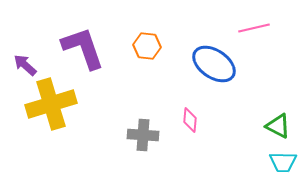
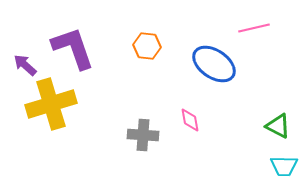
purple L-shape: moved 10 px left
pink diamond: rotated 15 degrees counterclockwise
cyan trapezoid: moved 1 px right, 4 px down
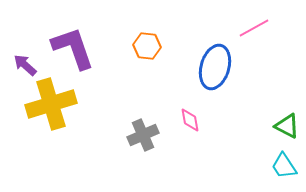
pink line: rotated 16 degrees counterclockwise
blue ellipse: moved 1 px right, 3 px down; rotated 72 degrees clockwise
green triangle: moved 9 px right
gray cross: rotated 28 degrees counterclockwise
cyan trapezoid: rotated 56 degrees clockwise
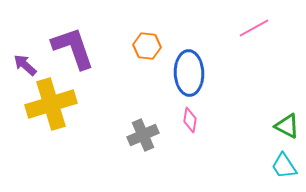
blue ellipse: moved 26 px left, 6 px down; rotated 18 degrees counterclockwise
pink diamond: rotated 20 degrees clockwise
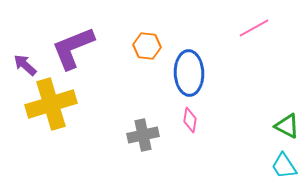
purple L-shape: rotated 93 degrees counterclockwise
gray cross: rotated 12 degrees clockwise
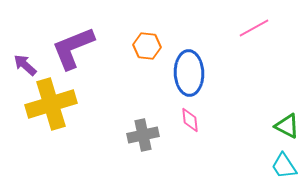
pink diamond: rotated 15 degrees counterclockwise
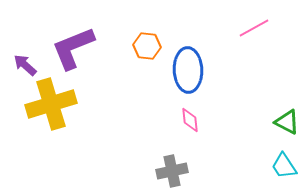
blue ellipse: moved 1 px left, 3 px up
green triangle: moved 4 px up
gray cross: moved 29 px right, 36 px down
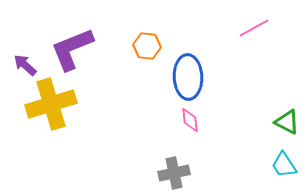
purple L-shape: moved 1 px left, 1 px down
blue ellipse: moved 7 px down
cyan trapezoid: moved 1 px up
gray cross: moved 2 px right, 2 px down
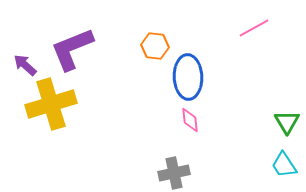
orange hexagon: moved 8 px right
green triangle: rotated 32 degrees clockwise
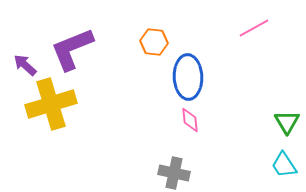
orange hexagon: moved 1 px left, 4 px up
gray cross: rotated 24 degrees clockwise
